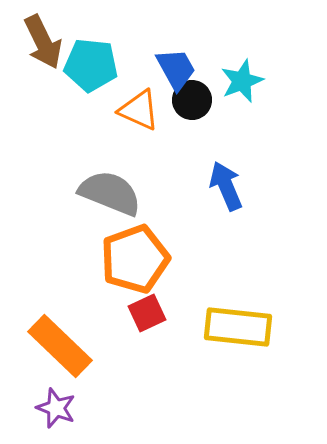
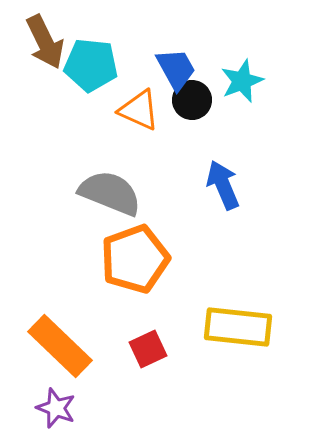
brown arrow: moved 2 px right
blue arrow: moved 3 px left, 1 px up
red square: moved 1 px right, 36 px down
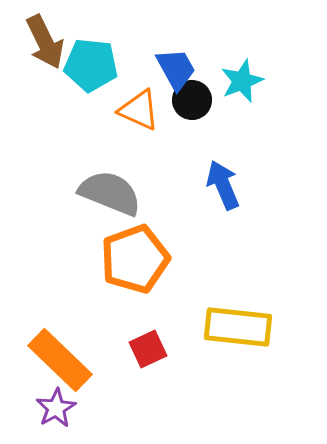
orange rectangle: moved 14 px down
purple star: rotated 21 degrees clockwise
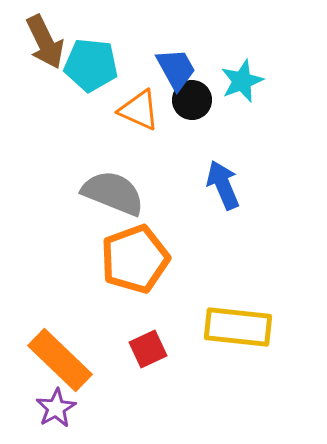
gray semicircle: moved 3 px right
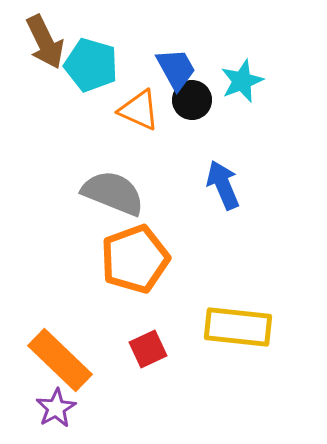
cyan pentagon: rotated 10 degrees clockwise
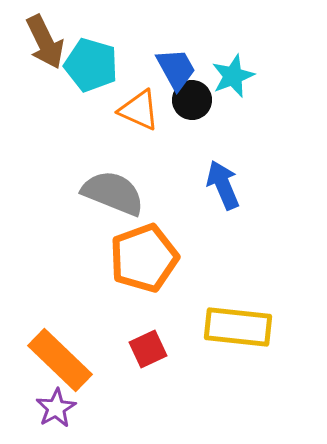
cyan star: moved 9 px left, 5 px up
orange pentagon: moved 9 px right, 1 px up
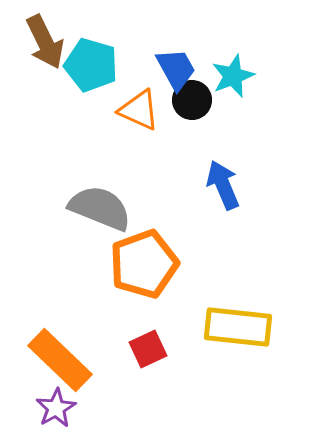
gray semicircle: moved 13 px left, 15 px down
orange pentagon: moved 6 px down
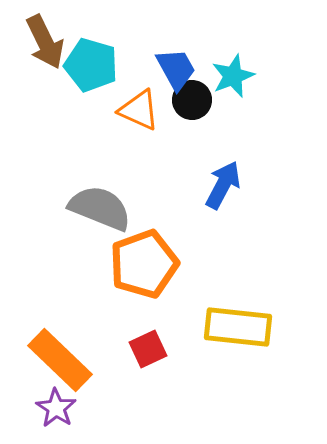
blue arrow: rotated 51 degrees clockwise
purple star: rotated 9 degrees counterclockwise
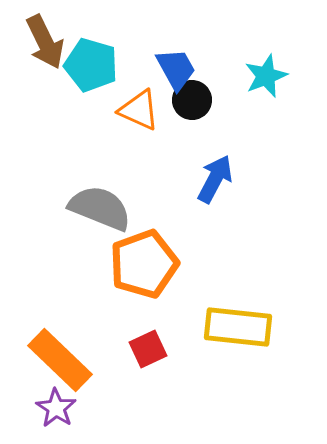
cyan star: moved 33 px right
blue arrow: moved 8 px left, 6 px up
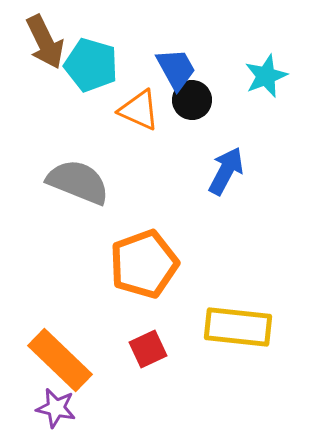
blue arrow: moved 11 px right, 8 px up
gray semicircle: moved 22 px left, 26 px up
purple star: rotated 21 degrees counterclockwise
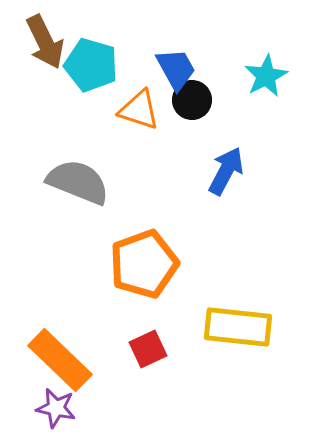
cyan star: rotated 6 degrees counterclockwise
orange triangle: rotated 6 degrees counterclockwise
